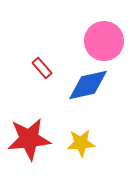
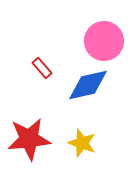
yellow star: moved 1 px right; rotated 24 degrees clockwise
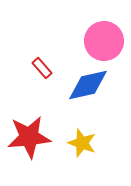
red star: moved 2 px up
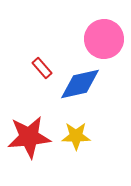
pink circle: moved 2 px up
blue diamond: moved 8 px left, 1 px up
yellow star: moved 6 px left, 7 px up; rotated 20 degrees counterclockwise
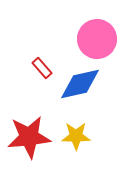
pink circle: moved 7 px left
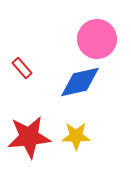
red rectangle: moved 20 px left
blue diamond: moved 2 px up
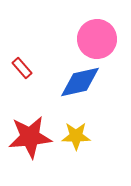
red star: moved 1 px right
